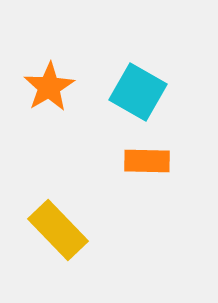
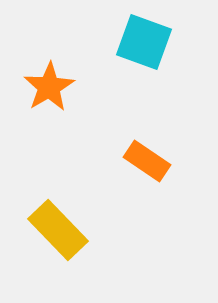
cyan square: moved 6 px right, 50 px up; rotated 10 degrees counterclockwise
orange rectangle: rotated 33 degrees clockwise
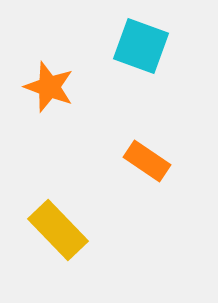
cyan square: moved 3 px left, 4 px down
orange star: rotated 21 degrees counterclockwise
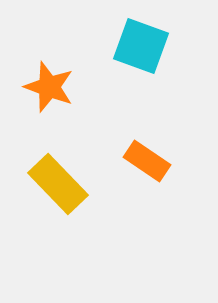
yellow rectangle: moved 46 px up
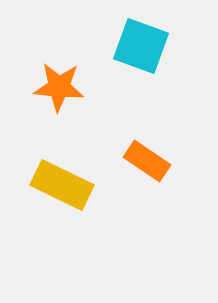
orange star: moved 10 px right; rotated 15 degrees counterclockwise
yellow rectangle: moved 4 px right, 1 px down; rotated 20 degrees counterclockwise
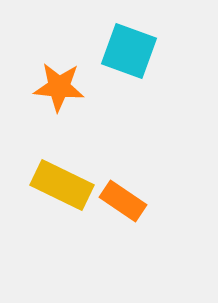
cyan square: moved 12 px left, 5 px down
orange rectangle: moved 24 px left, 40 px down
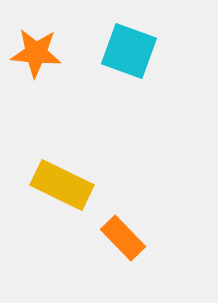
orange star: moved 23 px left, 34 px up
orange rectangle: moved 37 px down; rotated 12 degrees clockwise
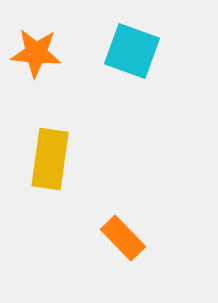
cyan square: moved 3 px right
yellow rectangle: moved 12 px left, 26 px up; rotated 72 degrees clockwise
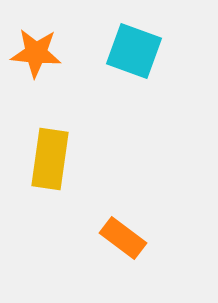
cyan square: moved 2 px right
orange rectangle: rotated 9 degrees counterclockwise
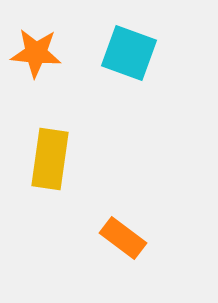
cyan square: moved 5 px left, 2 px down
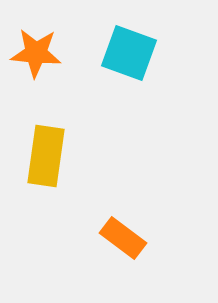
yellow rectangle: moved 4 px left, 3 px up
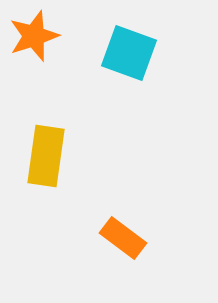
orange star: moved 2 px left, 17 px up; rotated 24 degrees counterclockwise
